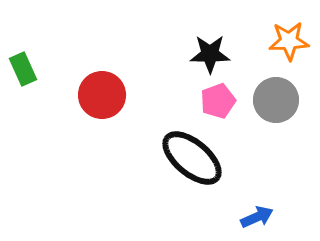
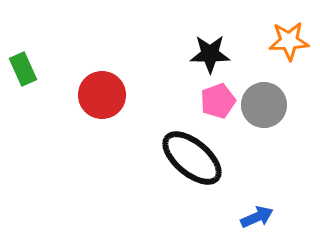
gray circle: moved 12 px left, 5 px down
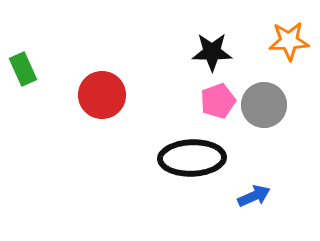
black star: moved 2 px right, 2 px up
black ellipse: rotated 42 degrees counterclockwise
blue arrow: moved 3 px left, 21 px up
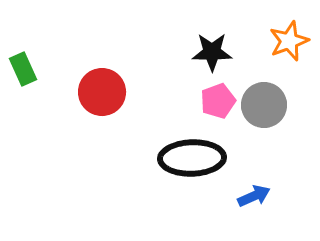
orange star: rotated 18 degrees counterclockwise
red circle: moved 3 px up
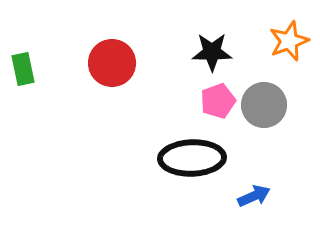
green rectangle: rotated 12 degrees clockwise
red circle: moved 10 px right, 29 px up
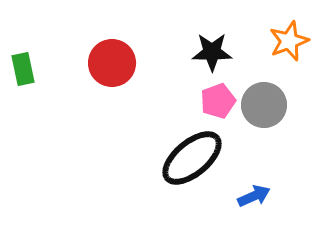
black ellipse: rotated 38 degrees counterclockwise
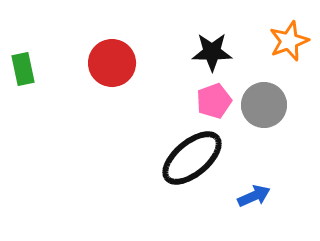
pink pentagon: moved 4 px left
